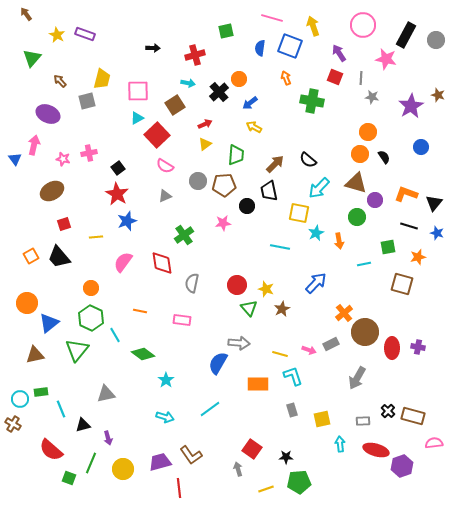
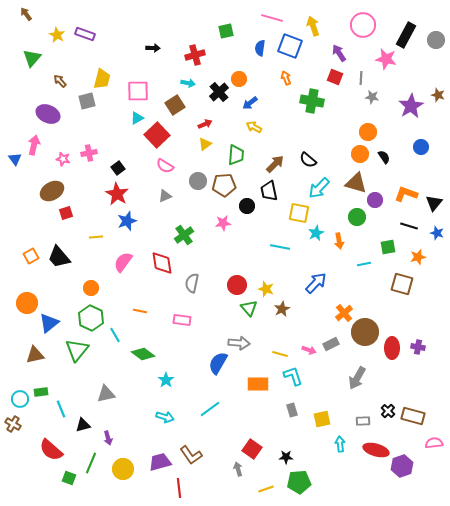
red square at (64, 224): moved 2 px right, 11 px up
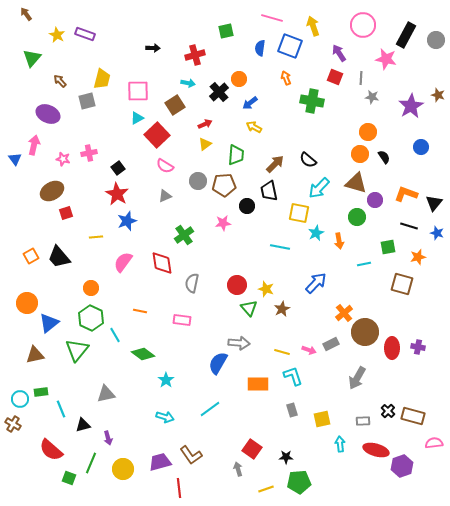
yellow line at (280, 354): moved 2 px right, 2 px up
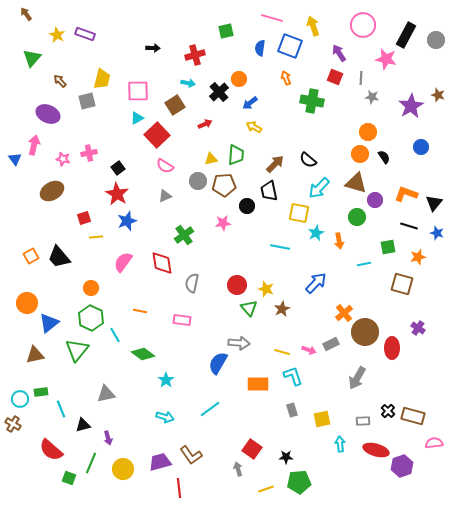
yellow triangle at (205, 144): moved 6 px right, 15 px down; rotated 24 degrees clockwise
red square at (66, 213): moved 18 px right, 5 px down
purple cross at (418, 347): moved 19 px up; rotated 24 degrees clockwise
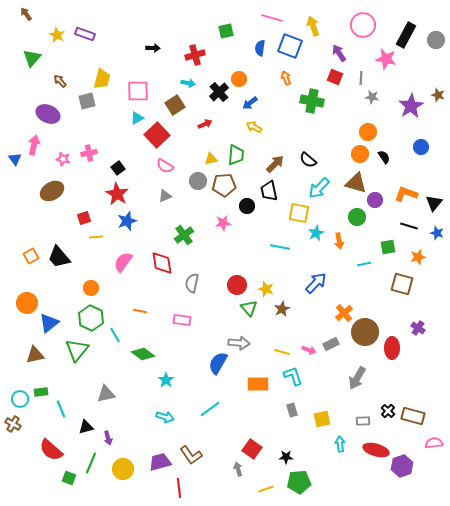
black triangle at (83, 425): moved 3 px right, 2 px down
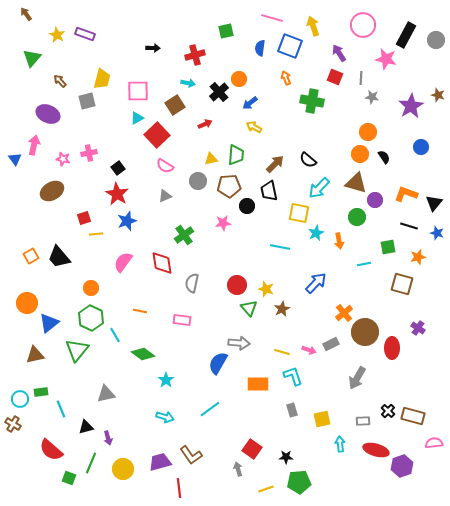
brown pentagon at (224, 185): moved 5 px right, 1 px down
yellow line at (96, 237): moved 3 px up
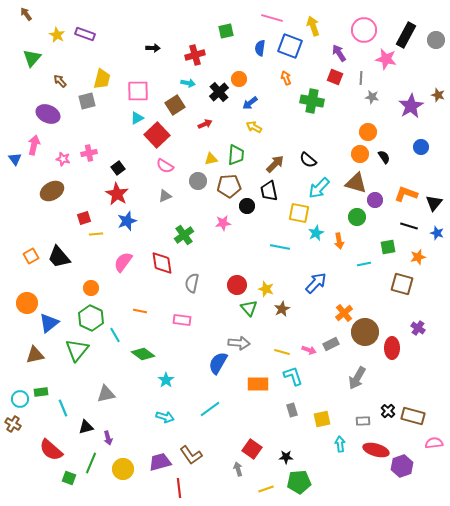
pink circle at (363, 25): moved 1 px right, 5 px down
cyan line at (61, 409): moved 2 px right, 1 px up
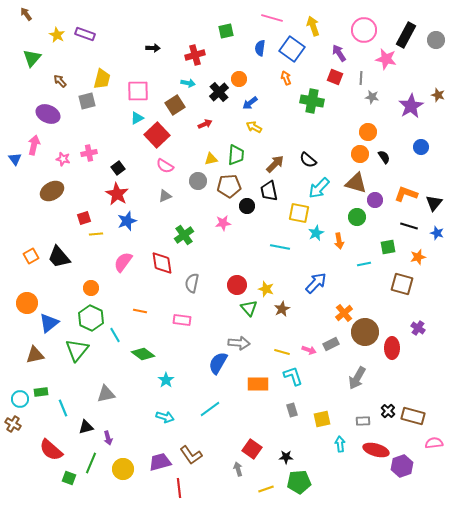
blue square at (290, 46): moved 2 px right, 3 px down; rotated 15 degrees clockwise
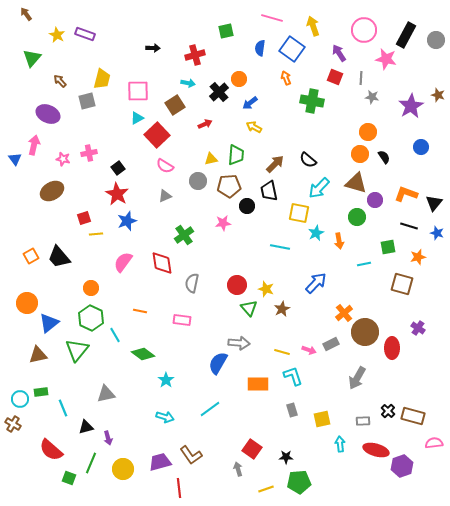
brown triangle at (35, 355): moved 3 px right
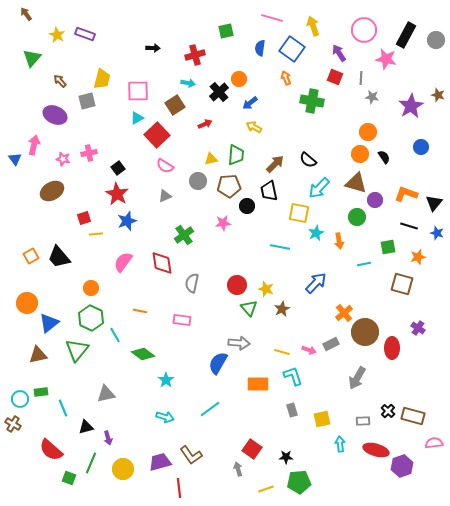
purple ellipse at (48, 114): moved 7 px right, 1 px down
